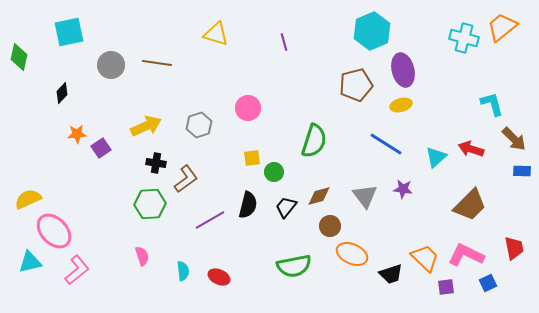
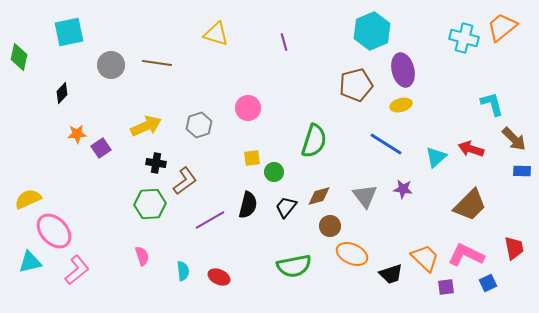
brown L-shape at (186, 179): moved 1 px left, 2 px down
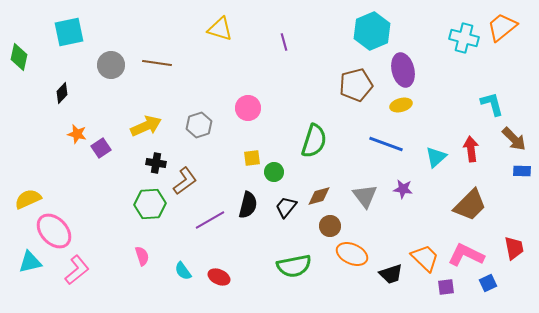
yellow triangle at (216, 34): moved 4 px right, 5 px up
orange star at (77, 134): rotated 18 degrees clockwise
blue line at (386, 144): rotated 12 degrees counterclockwise
red arrow at (471, 149): rotated 65 degrees clockwise
cyan semicircle at (183, 271): rotated 150 degrees clockwise
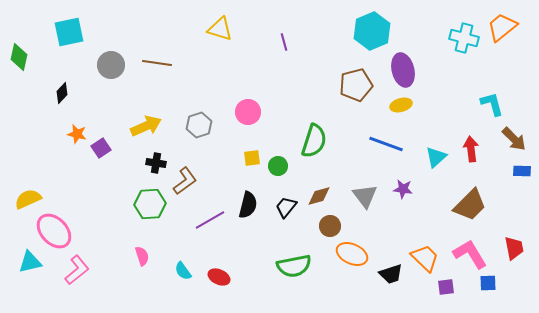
pink circle at (248, 108): moved 4 px down
green circle at (274, 172): moved 4 px right, 6 px up
pink L-shape at (466, 255): moved 4 px right, 1 px up; rotated 33 degrees clockwise
blue square at (488, 283): rotated 24 degrees clockwise
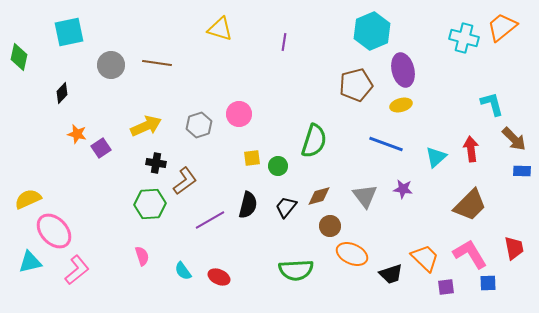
purple line at (284, 42): rotated 24 degrees clockwise
pink circle at (248, 112): moved 9 px left, 2 px down
green semicircle at (294, 266): moved 2 px right, 4 px down; rotated 8 degrees clockwise
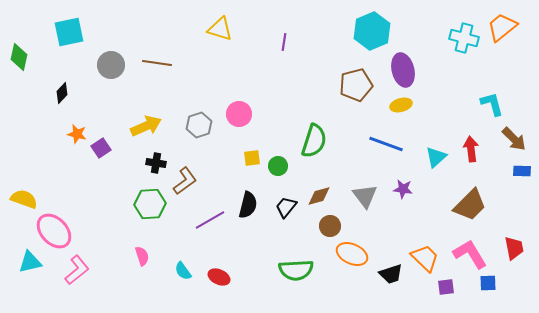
yellow semicircle at (28, 199): moved 4 px left; rotated 44 degrees clockwise
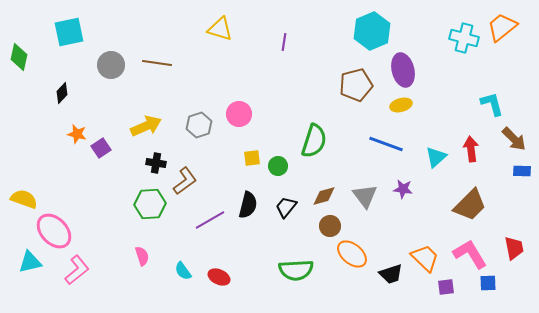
brown diamond at (319, 196): moved 5 px right
orange ellipse at (352, 254): rotated 16 degrees clockwise
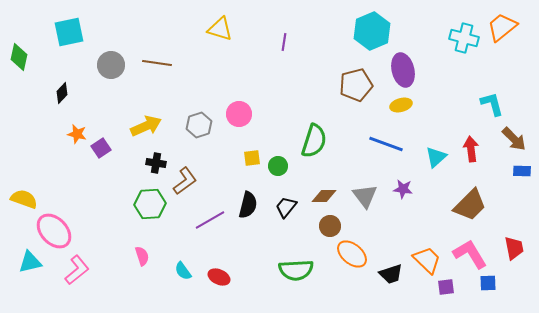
brown diamond at (324, 196): rotated 15 degrees clockwise
orange trapezoid at (425, 258): moved 2 px right, 2 px down
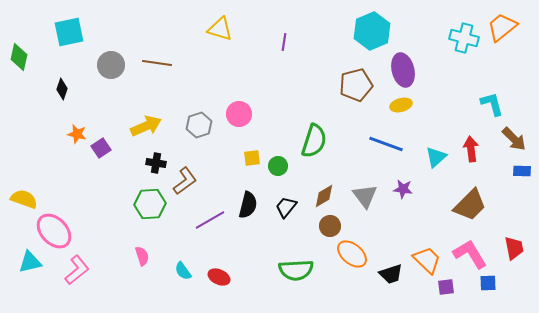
black diamond at (62, 93): moved 4 px up; rotated 25 degrees counterclockwise
brown diamond at (324, 196): rotated 30 degrees counterclockwise
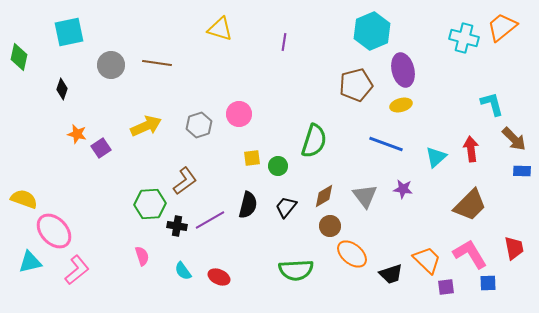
black cross at (156, 163): moved 21 px right, 63 px down
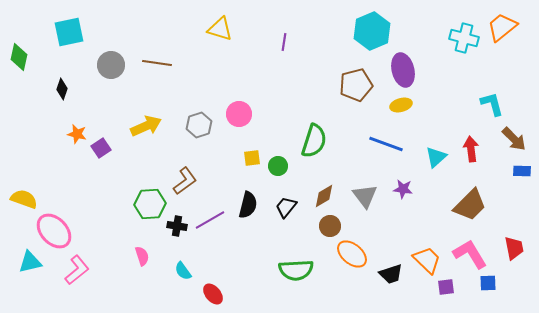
red ellipse at (219, 277): moved 6 px left, 17 px down; rotated 25 degrees clockwise
